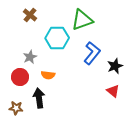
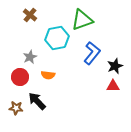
cyan hexagon: rotated 10 degrees counterclockwise
red triangle: moved 5 px up; rotated 40 degrees counterclockwise
black arrow: moved 2 px left, 3 px down; rotated 36 degrees counterclockwise
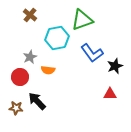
blue L-shape: rotated 105 degrees clockwise
orange semicircle: moved 5 px up
red triangle: moved 3 px left, 8 px down
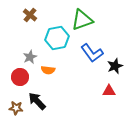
red triangle: moved 1 px left, 3 px up
